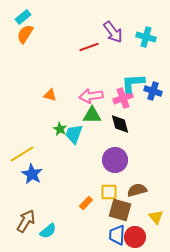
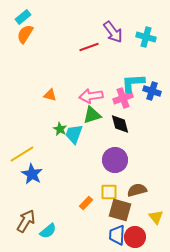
blue cross: moved 1 px left
green triangle: rotated 18 degrees counterclockwise
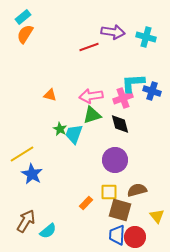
purple arrow: rotated 45 degrees counterclockwise
yellow triangle: moved 1 px right, 1 px up
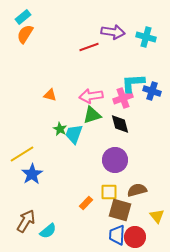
blue star: rotated 10 degrees clockwise
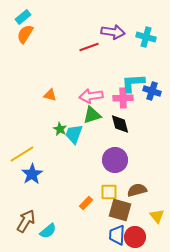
pink cross: rotated 18 degrees clockwise
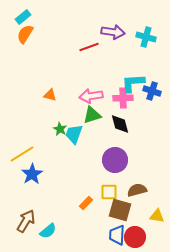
yellow triangle: rotated 42 degrees counterclockwise
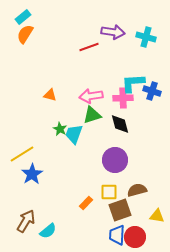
brown square: rotated 35 degrees counterclockwise
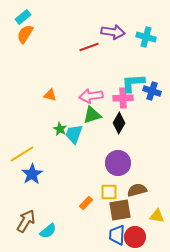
black diamond: moved 1 px left, 1 px up; rotated 45 degrees clockwise
purple circle: moved 3 px right, 3 px down
brown square: rotated 10 degrees clockwise
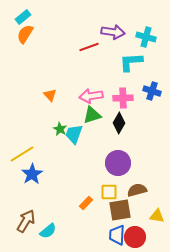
cyan L-shape: moved 2 px left, 21 px up
orange triangle: rotated 32 degrees clockwise
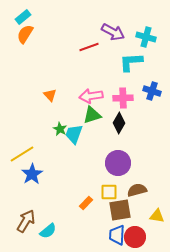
purple arrow: rotated 20 degrees clockwise
